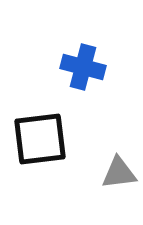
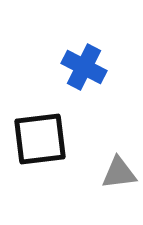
blue cross: moved 1 px right; rotated 12 degrees clockwise
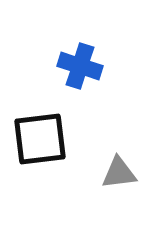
blue cross: moved 4 px left, 1 px up; rotated 9 degrees counterclockwise
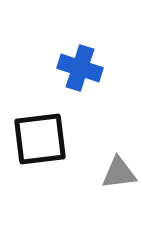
blue cross: moved 2 px down
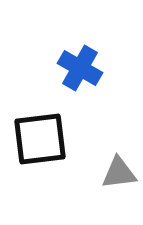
blue cross: rotated 12 degrees clockwise
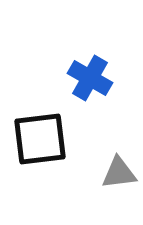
blue cross: moved 10 px right, 10 px down
